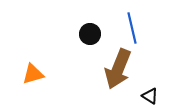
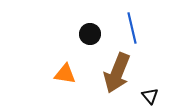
brown arrow: moved 1 px left, 4 px down
orange triangle: moved 32 px right; rotated 25 degrees clockwise
black triangle: rotated 18 degrees clockwise
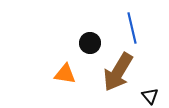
black circle: moved 9 px down
brown arrow: moved 1 px right, 1 px up; rotated 9 degrees clockwise
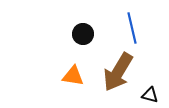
black circle: moved 7 px left, 9 px up
orange triangle: moved 8 px right, 2 px down
black triangle: moved 1 px up; rotated 36 degrees counterclockwise
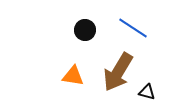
blue line: moved 1 px right; rotated 44 degrees counterclockwise
black circle: moved 2 px right, 4 px up
black triangle: moved 3 px left, 3 px up
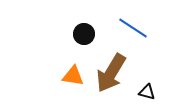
black circle: moved 1 px left, 4 px down
brown arrow: moved 7 px left, 1 px down
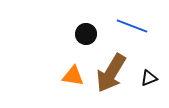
blue line: moved 1 px left, 2 px up; rotated 12 degrees counterclockwise
black circle: moved 2 px right
black triangle: moved 2 px right, 14 px up; rotated 36 degrees counterclockwise
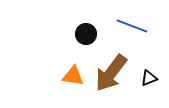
brown arrow: rotated 6 degrees clockwise
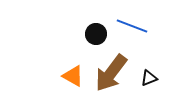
black circle: moved 10 px right
orange triangle: rotated 20 degrees clockwise
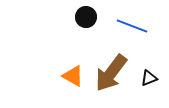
black circle: moved 10 px left, 17 px up
